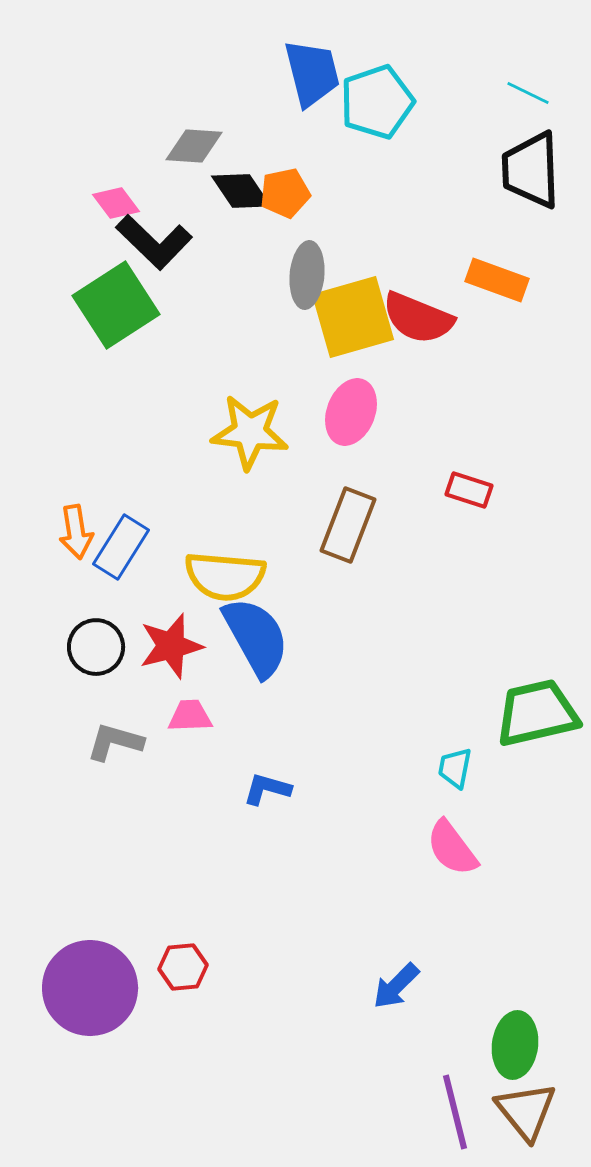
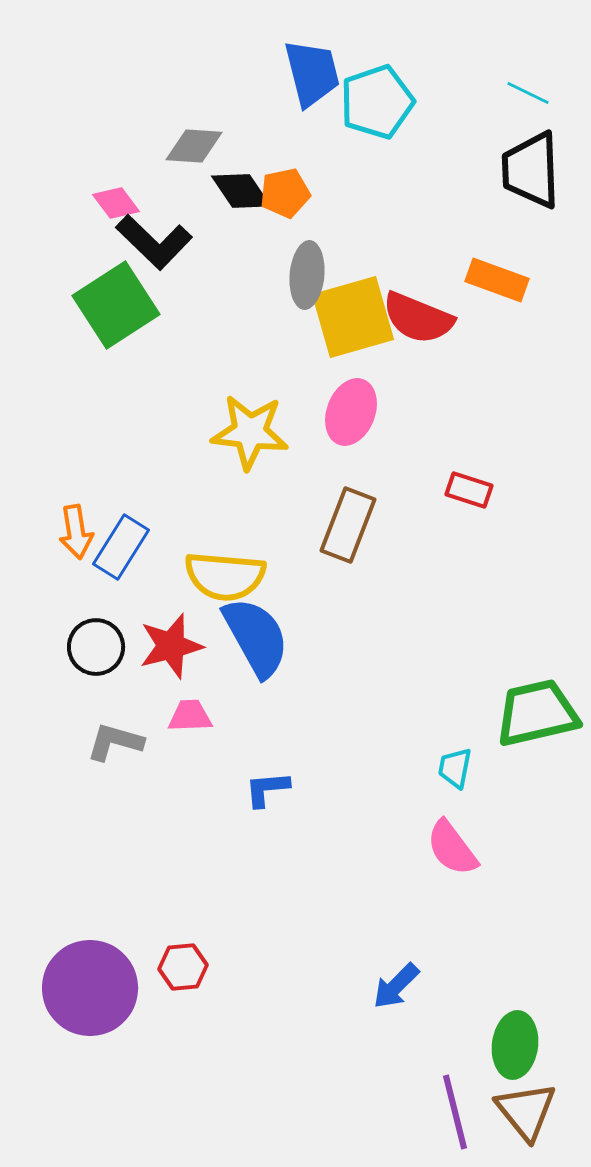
blue L-shape: rotated 21 degrees counterclockwise
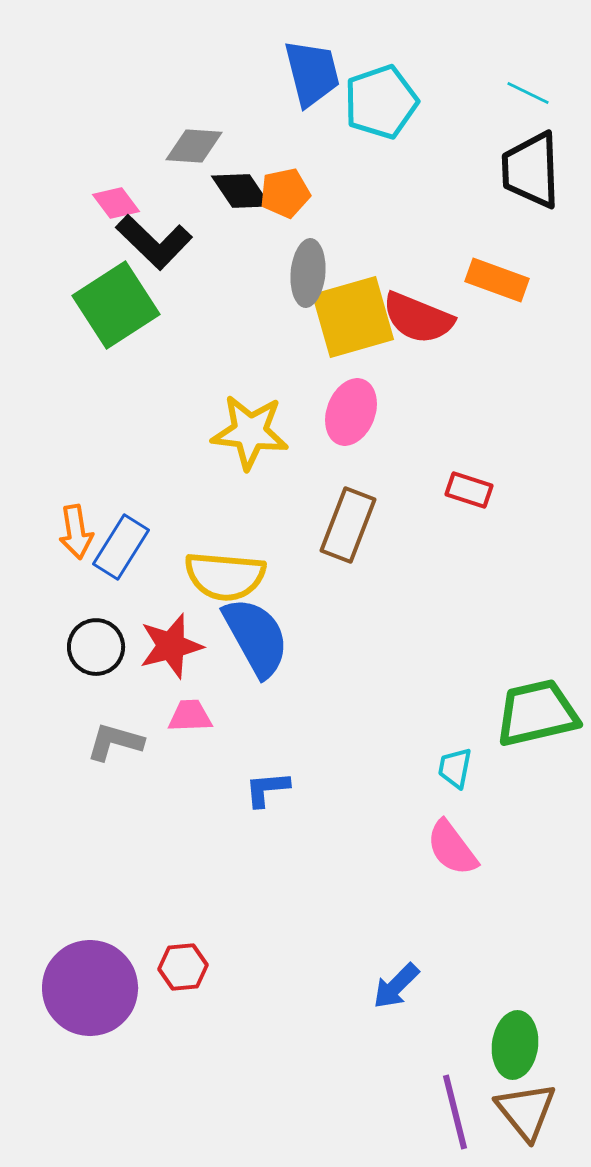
cyan pentagon: moved 4 px right
gray ellipse: moved 1 px right, 2 px up
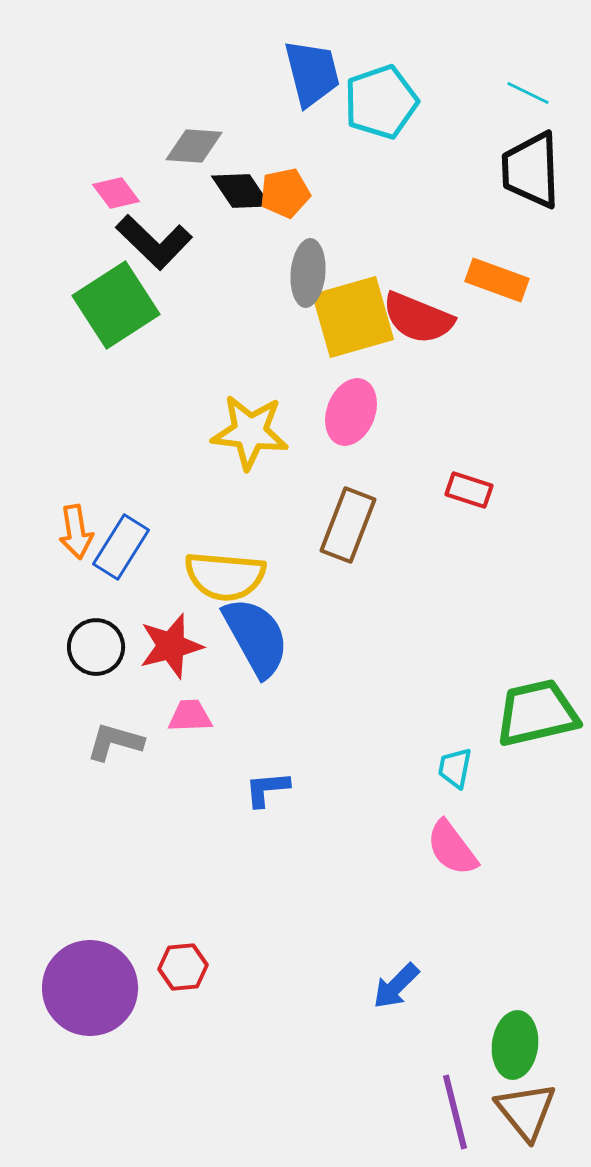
pink diamond: moved 10 px up
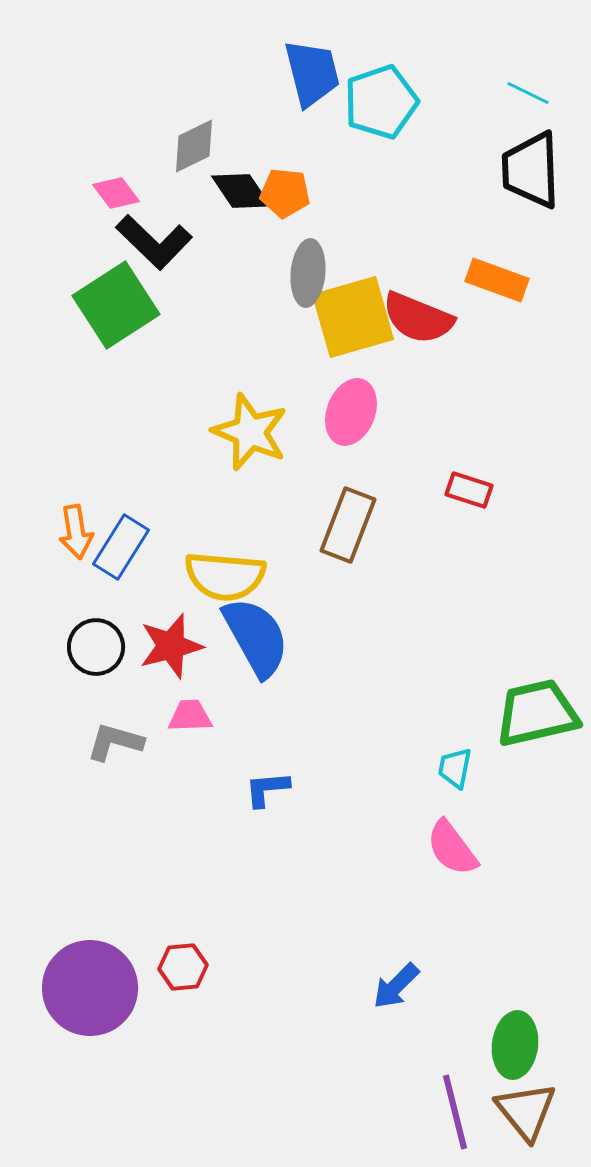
gray diamond: rotated 30 degrees counterclockwise
orange pentagon: rotated 18 degrees clockwise
yellow star: rotated 16 degrees clockwise
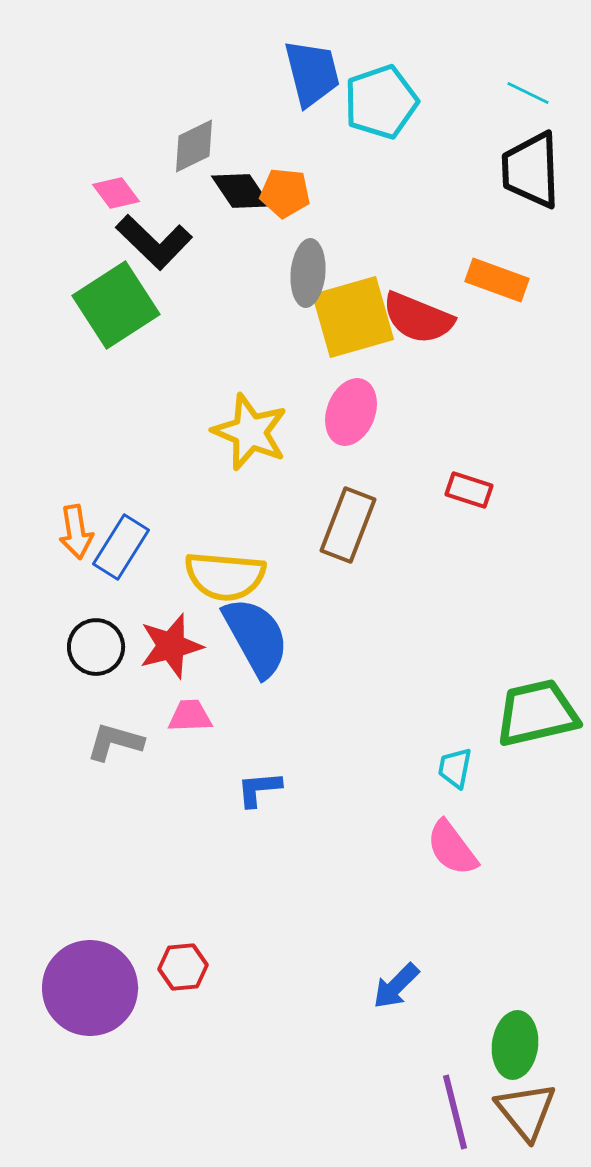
blue L-shape: moved 8 px left
